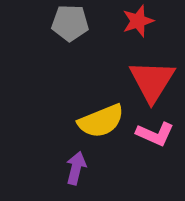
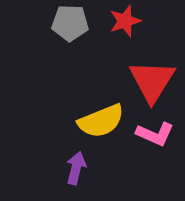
red star: moved 13 px left
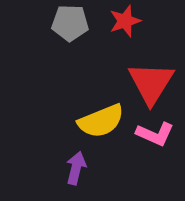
red triangle: moved 1 px left, 2 px down
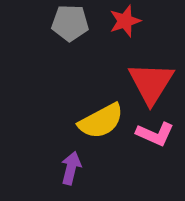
yellow semicircle: rotated 6 degrees counterclockwise
purple arrow: moved 5 px left
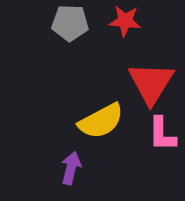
red star: rotated 24 degrees clockwise
pink L-shape: moved 7 px right; rotated 66 degrees clockwise
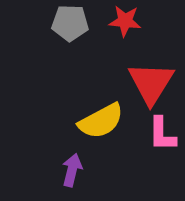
purple arrow: moved 1 px right, 2 px down
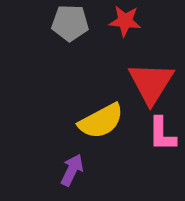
purple arrow: rotated 12 degrees clockwise
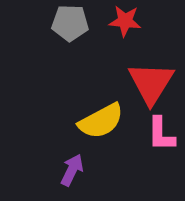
pink L-shape: moved 1 px left
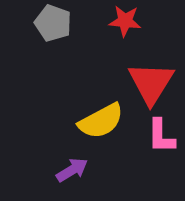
gray pentagon: moved 17 px left; rotated 18 degrees clockwise
pink L-shape: moved 2 px down
purple arrow: rotated 32 degrees clockwise
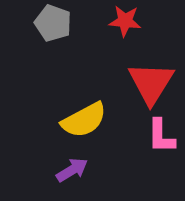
yellow semicircle: moved 17 px left, 1 px up
